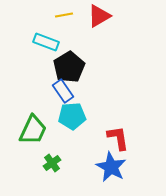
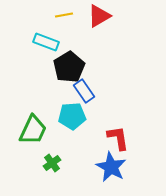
blue rectangle: moved 21 px right
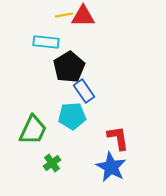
red triangle: moved 16 px left; rotated 30 degrees clockwise
cyan rectangle: rotated 15 degrees counterclockwise
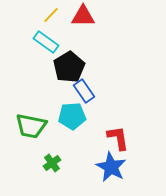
yellow line: moved 13 px left; rotated 36 degrees counterclockwise
cyan rectangle: rotated 30 degrees clockwise
green trapezoid: moved 2 px left, 4 px up; rotated 76 degrees clockwise
